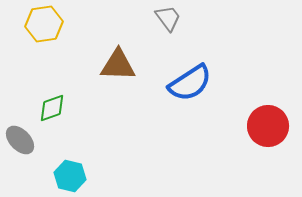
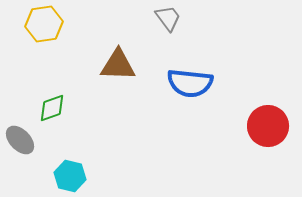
blue semicircle: rotated 39 degrees clockwise
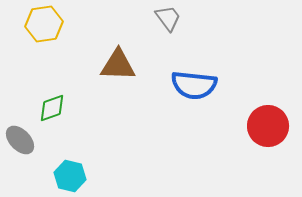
blue semicircle: moved 4 px right, 2 px down
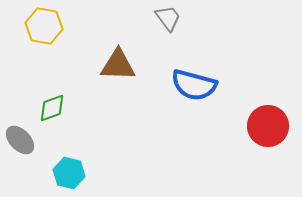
yellow hexagon: moved 2 px down; rotated 18 degrees clockwise
blue semicircle: rotated 9 degrees clockwise
cyan hexagon: moved 1 px left, 3 px up
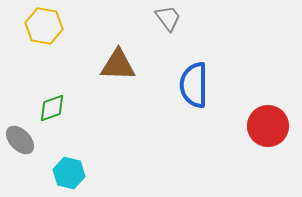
blue semicircle: rotated 75 degrees clockwise
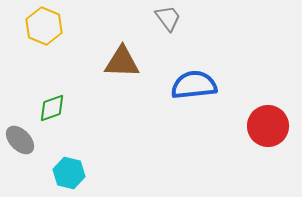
yellow hexagon: rotated 12 degrees clockwise
brown triangle: moved 4 px right, 3 px up
blue semicircle: rotated 84 degrees clockwise
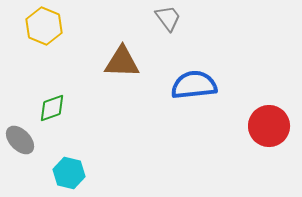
red circle: moved 1 px right
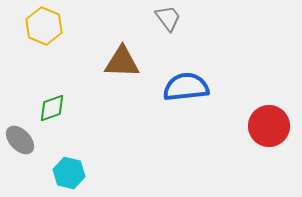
blue semicircle: moved 8 px left, 2 px down
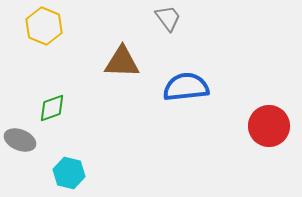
gray ellipse: rotated 24 degrees counterclockwise
